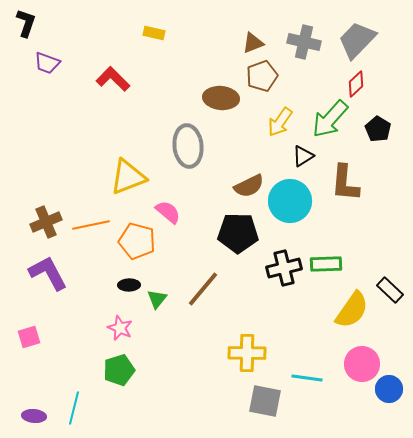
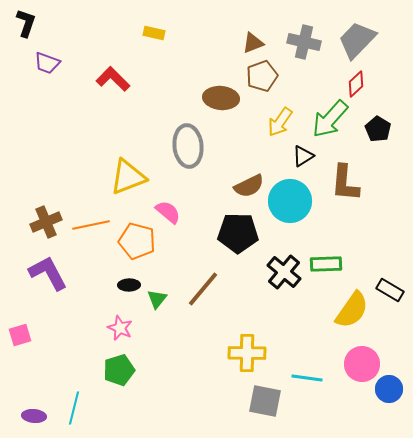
black cross at (284, 268): moved 4 px down; rotated 36 degrees counterclockwise
black rectangle at (390, 290): rotated 12 degrees counterclockwise
pink square at (29, 337): moved 9 px left, 2 px up
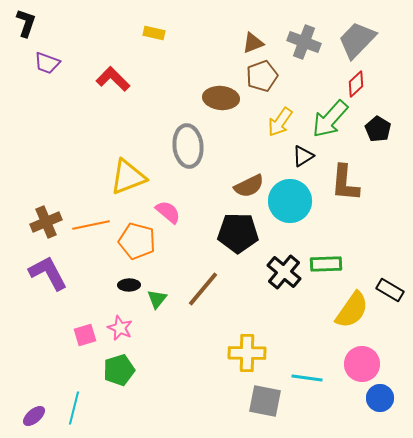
gray cross at (304, 42): rotated 8 degrees clockwise
pink square at (20, 335): moved 65 px right
blue circle at (389, 389): moved 9 px left, 9 px down
purple ellipse at (34, 416): rotated 45 degrees counterclockwise
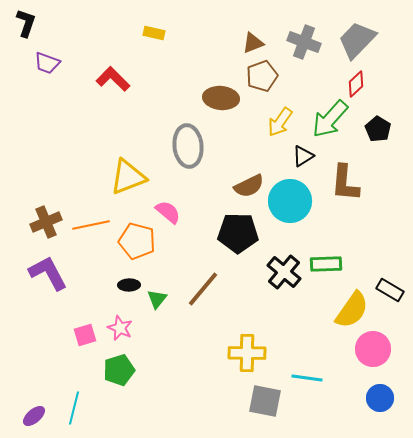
pink circle at (362, 364): moved 11 px right, 15 px up
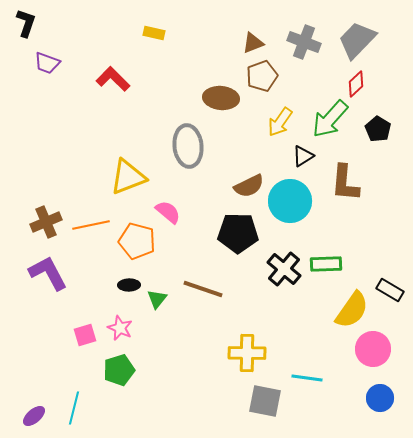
black cross at (284, 272): moved 3 px up
brown line at (203, 289): rotated 69 degrees clockwise
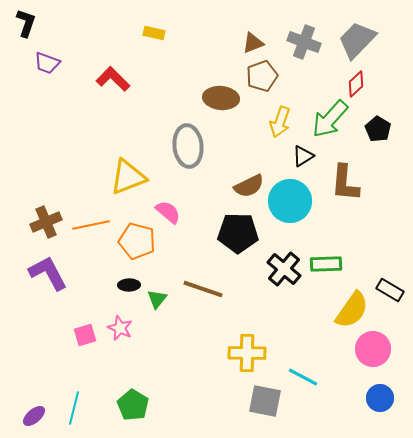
yellow arrow at (280, 122): rotated 16 degrees counterclockwise
green pentagon at (119, 370): moved 14 px right, 35 px down; rotated 24 degrees counterclockwise
cyan line at (307, 378): moved 4 px left, 1 px up; rotated 20 degrees clockwise
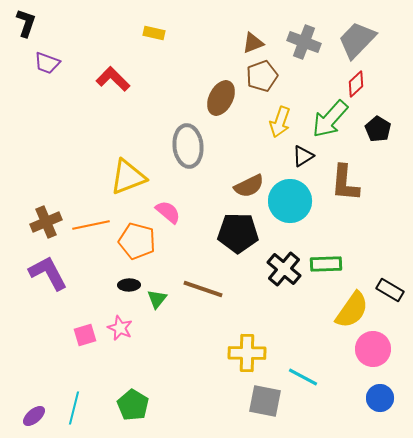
brown ellipse at (221, 98): rotated 68 degrees counterclockwise
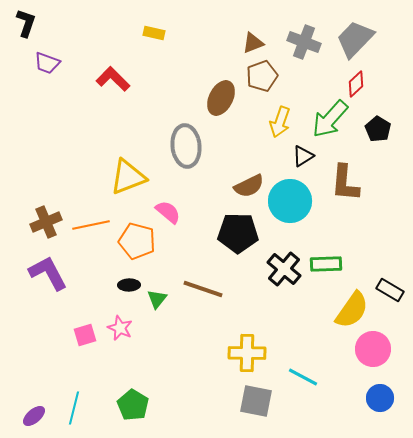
gray trapezoid at (357, 40): moved 2 px left, 1 px up
gray ellipse at (188, 146): moved 2 px left
gray square at (265, 401): moved 9 px left
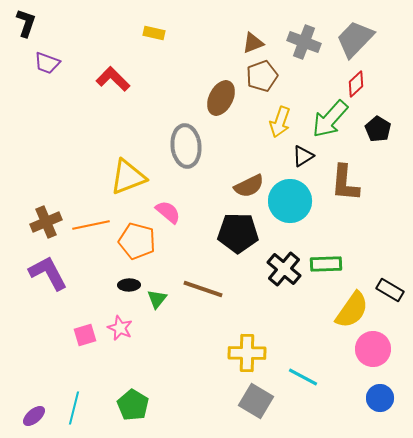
gray square at (256, 401): rotated 20 degrees clockwise
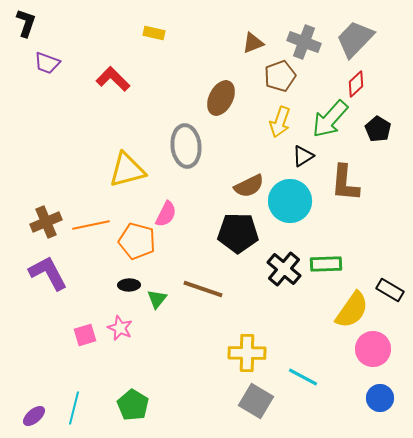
brown pentagon at (262, 76): moved 18 px right
yellow triangle at (128, 177): moved 1 px left, 7 px up; rotated 6 degrees clockwise
pink semicircle at (168, 212): moved 2 px left, 2 px down; rotated 76 degrees clockwise
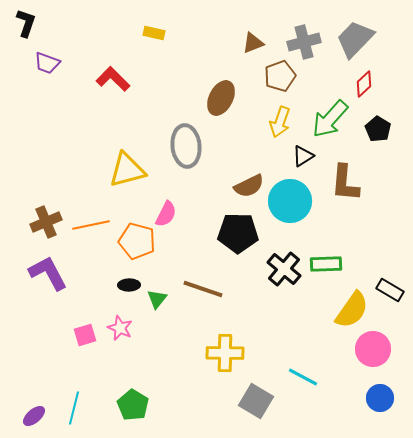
gray cross at (304, 42): rotated 36 degrees counterclockwise
red diamond at (356, 84): moved 8 px right
yellow cross at (247, 353): moved 22 px left
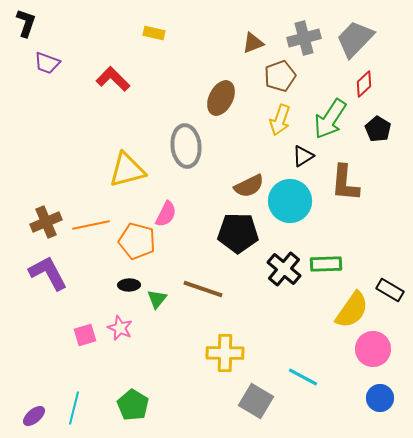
gray cross at (304, 42): moved 4 px up
green arrow at (330, 119): rotated 9 degrees counterclockwise
yellow arrow at (280, 122): moved 2 px up
